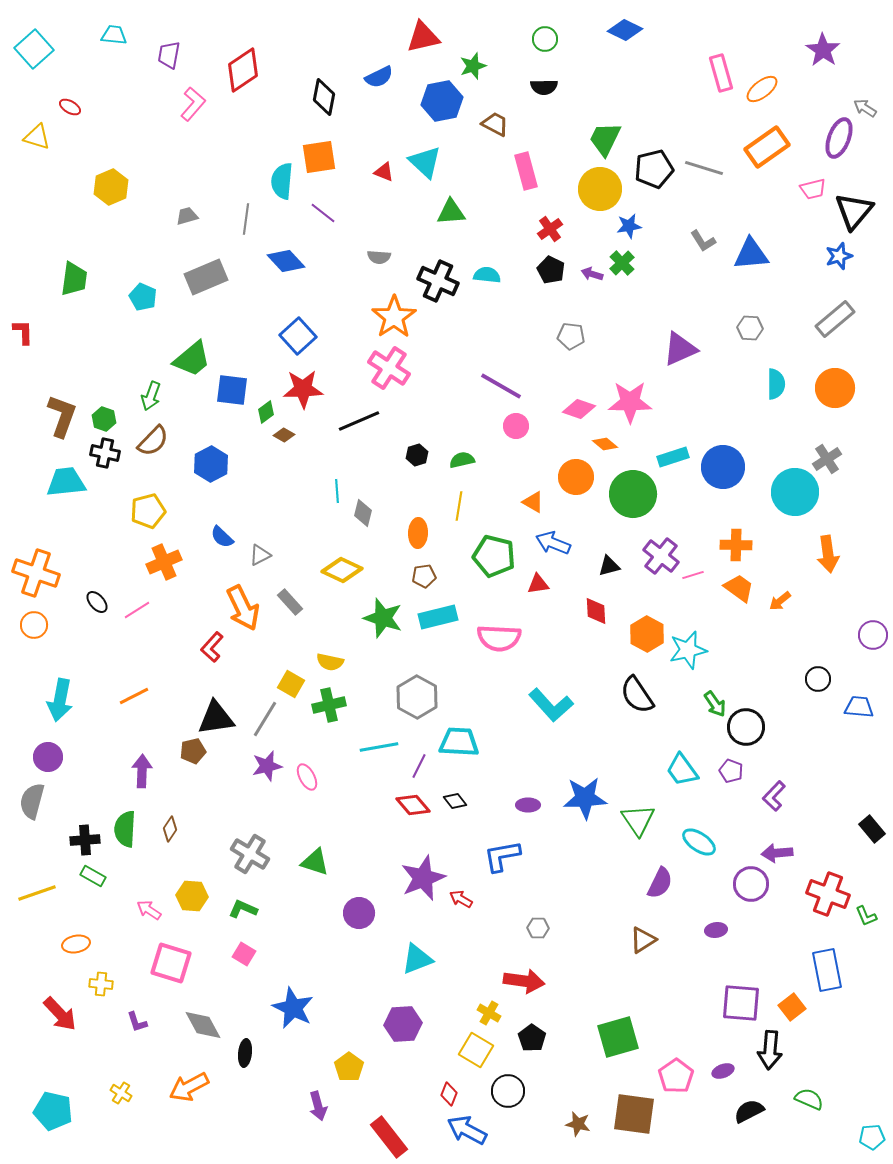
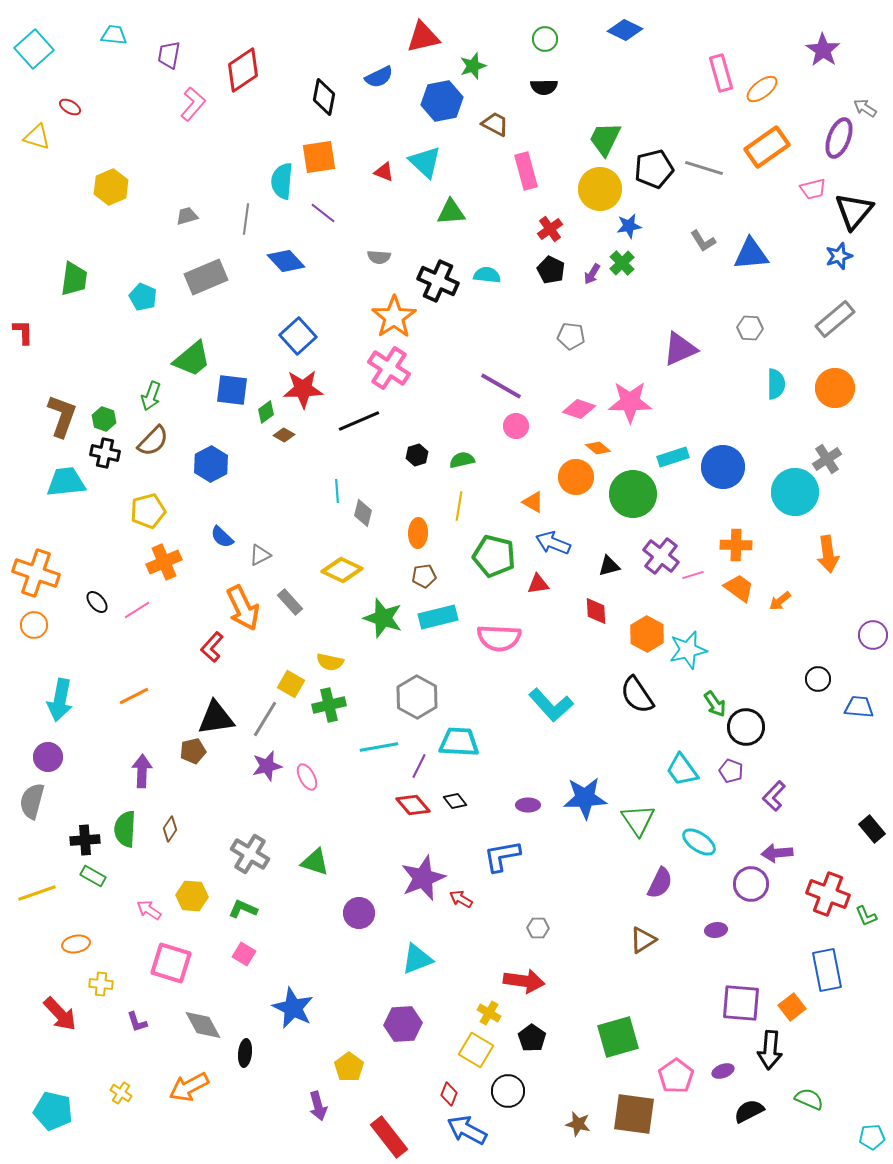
purple arrow at (592, 274): rotated 75 degrees counterclockwise
orange diamond at (605, 444): moved 7 px left, 4 px down
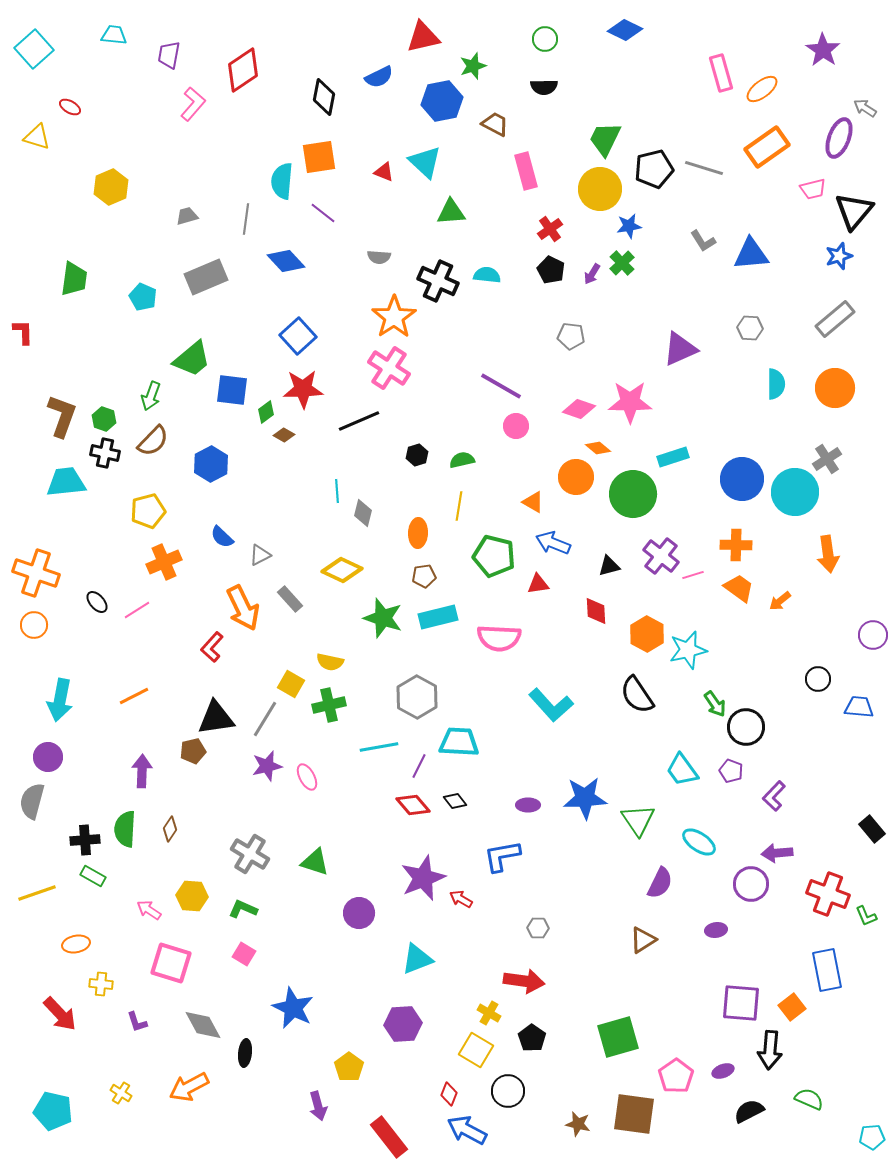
blue circle at (723, 467): moved 19 px right, 12 px down
gray rectangle at (290, 602): moved 3 px up
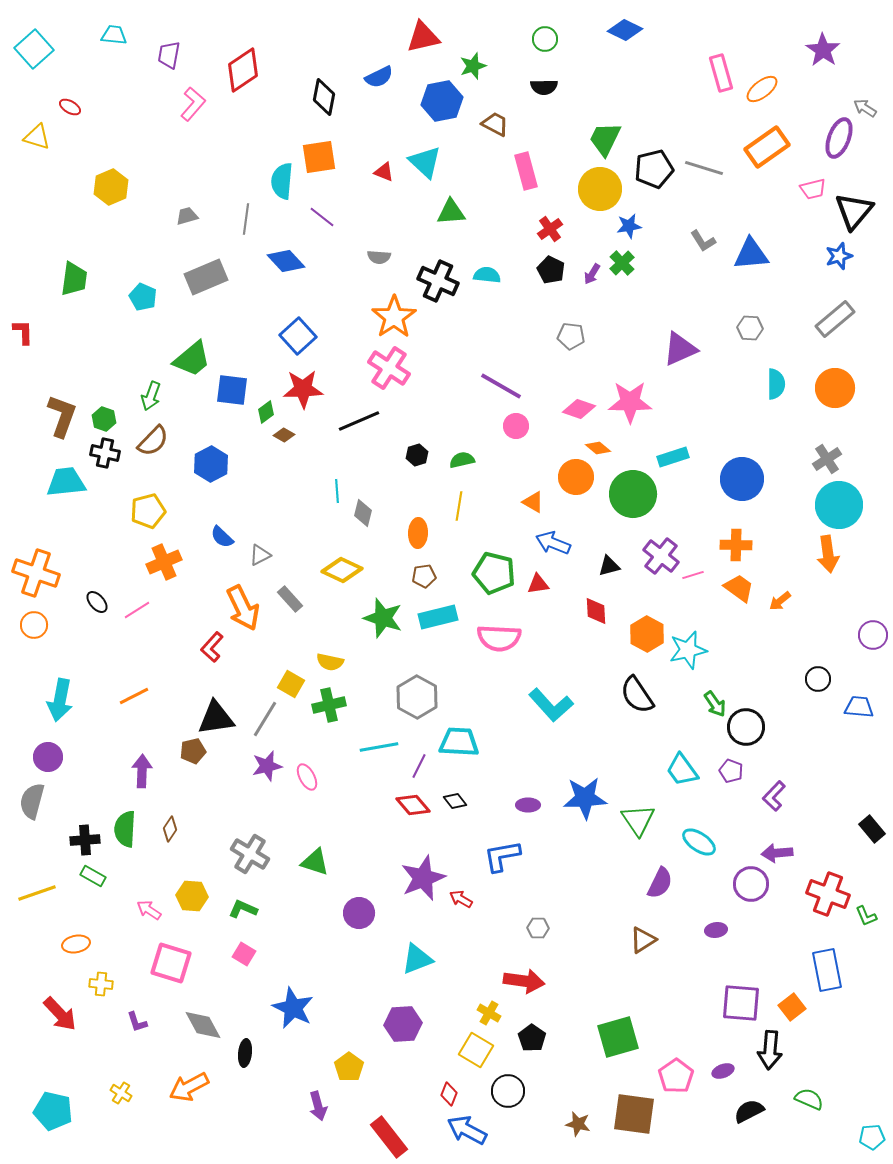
purple line at (323, 213): moved 1 px left, 4 px down
cyan circle at (795, 492): moved 44 px right, 13 px down
green pentagon at (494, 556): moved 17 px down
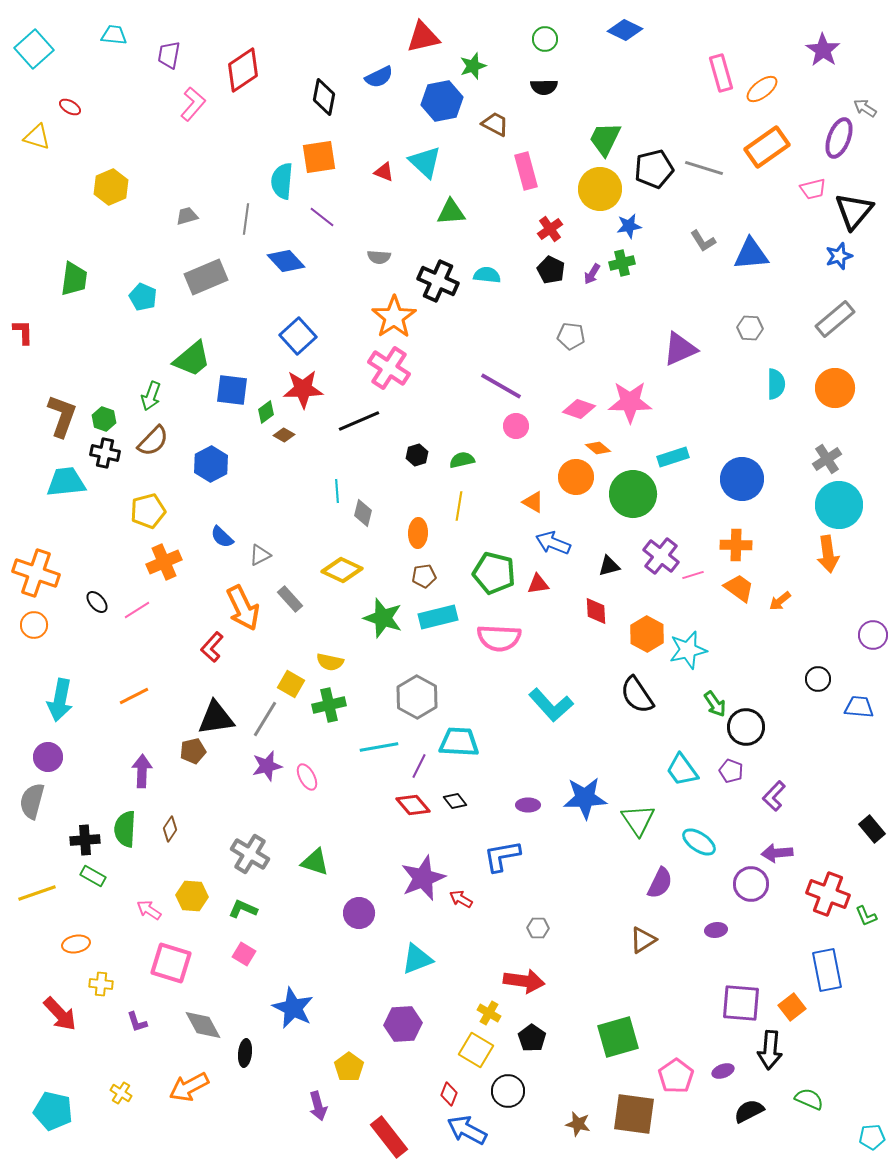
green cross at (622, 263): rotated 30 degrees clockwise
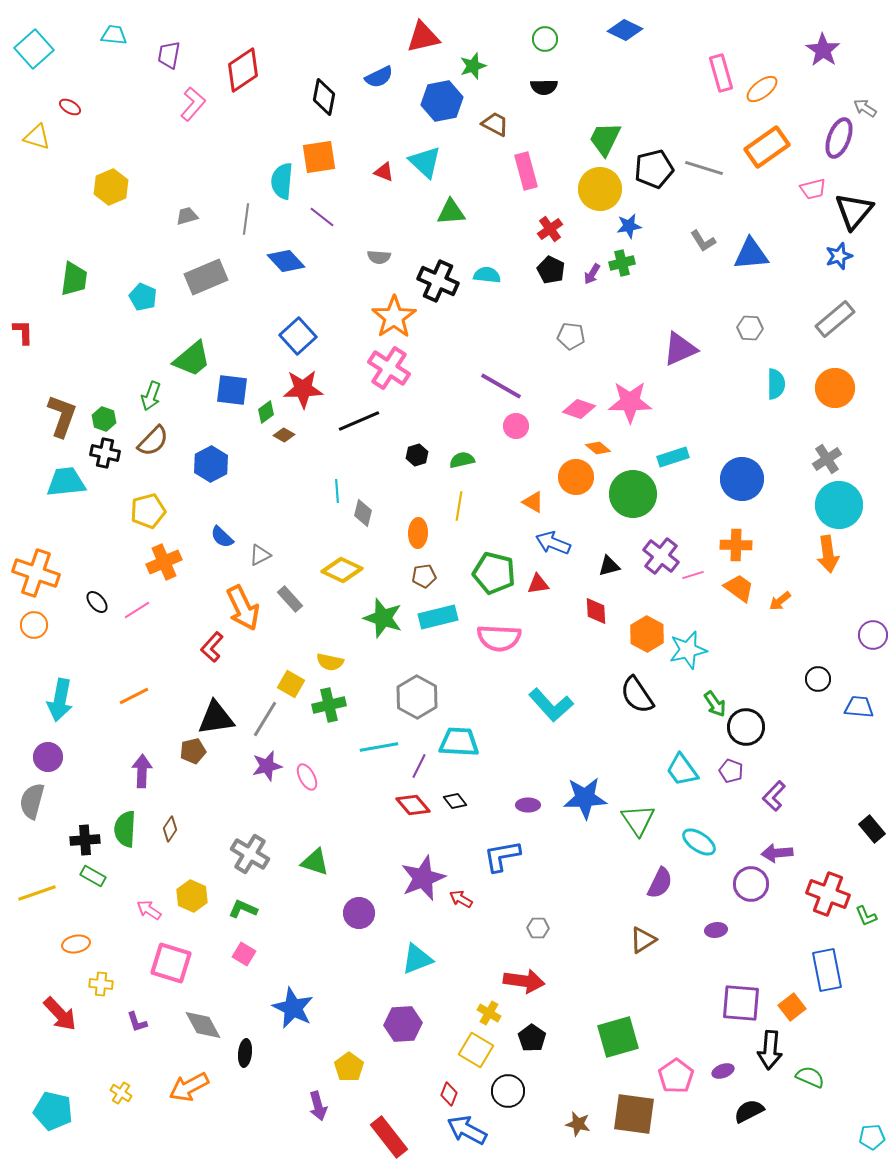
yellow hexagon at (192, 896): rotated 20 degrees clockwise
green semicircle at (809, 1099): moved 1 px right, 22 px up
